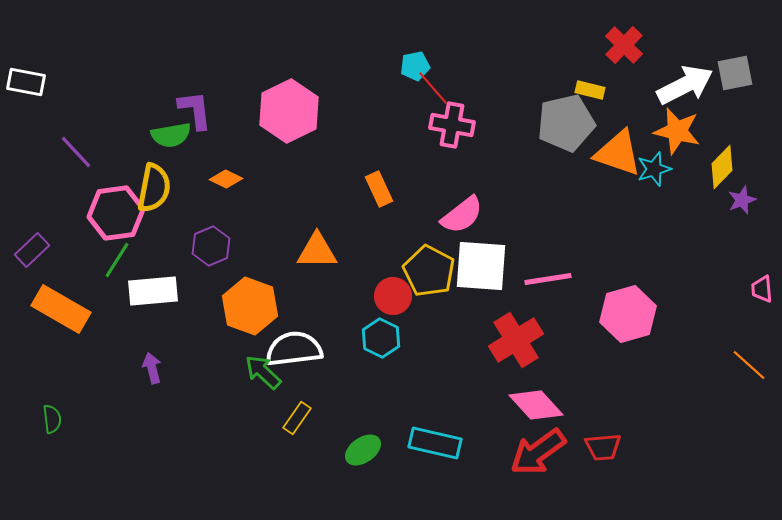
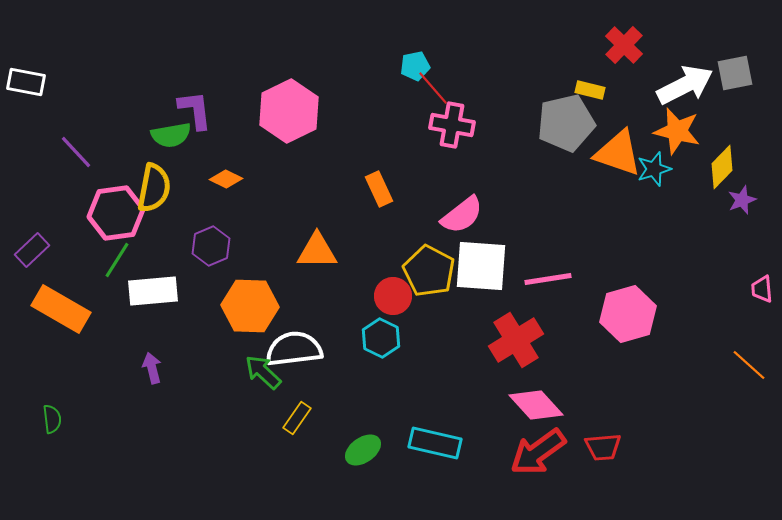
orange hexagon at (250, 306): rotated 18 degrees counterclockwise
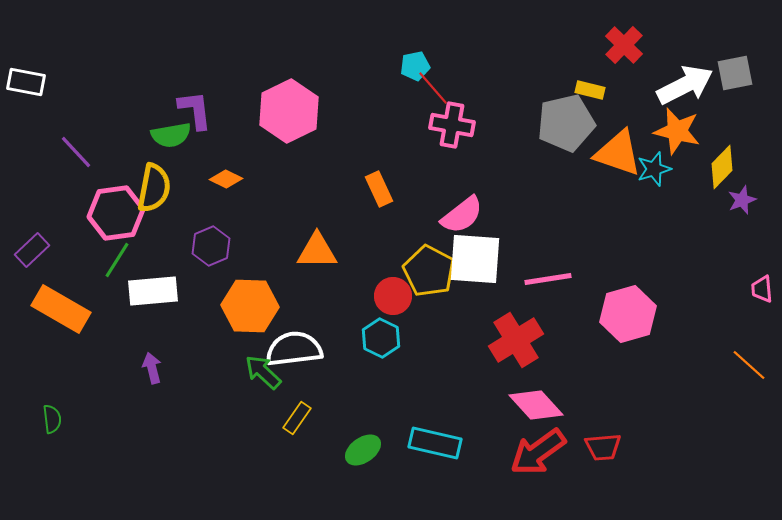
white square at (481, 266): moved 6 px left, 7 px up
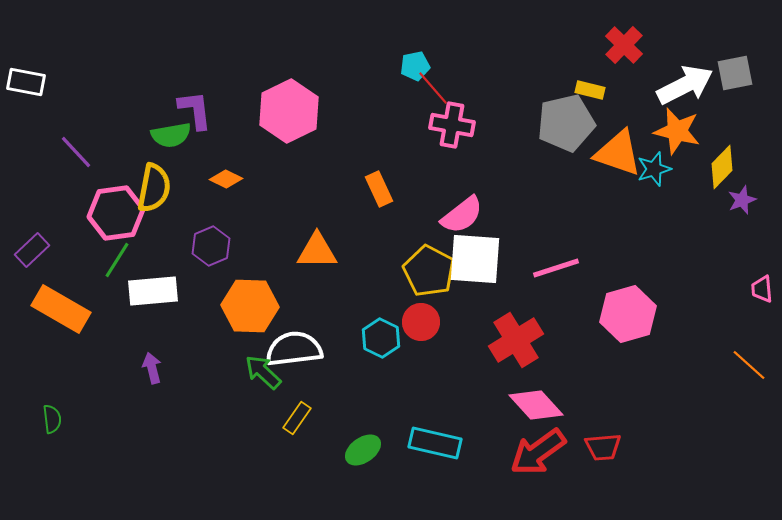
pink line at (548, 279): moved 8 px right, 11 px up; rotated 9 degrees counterclockwise
red circle at (393, 296): moved 28 px right, 26 px down
